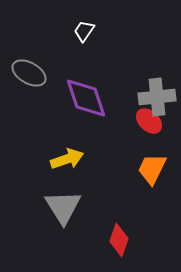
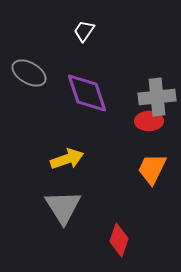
purple diamond: moved 1 px right, 5 px up
red ellipse: rotated 44 degrees counterclockwise
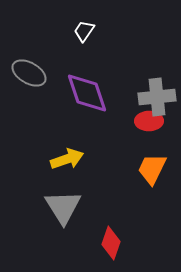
red diamond: moved 8 px left, 3 px down
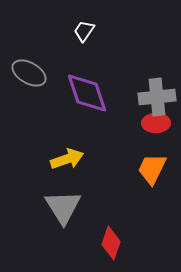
red ellipse: moved 7 px right, 2 px down
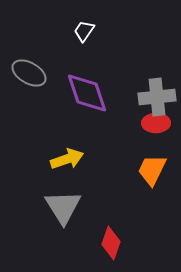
orange trapezoid: moved 1 px down
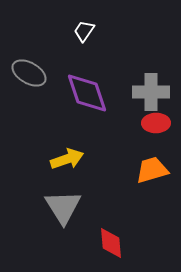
gray cross: moved 6 px left, 5 px up; rotated 6 degrees clockwise
orange trapezoid: rotated 48 degrees clockwise
red diamond: rotated 24 degrees counterclockwise
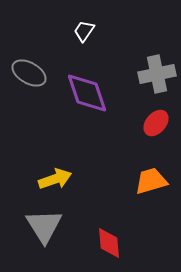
gray cross: moved 6 px right, 18 px up; rotated 12 degrees counterclockwise
red ellipse: rotated 48 degrees counterclockwise
yellow arrow: moved 12 px left, 20 px down
orange trapezoid: moved 1 px left, 11 px down
gray triangle: moved 19 px left, 19 px down
red diamond: moved 2 px left
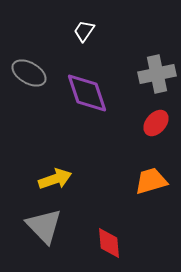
gray triangle: rotated 12 degrees counterclockwise
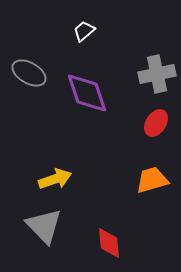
white trapezoid: rotated 15 degrees clockwise
red ellipse: rotated 8 degrees counterclockwise
orange trapezoid: moved 1 px right, 1 px up
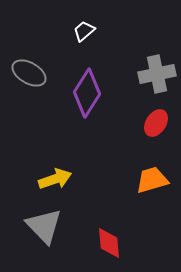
purple diamond: rotated 51 degrees clockwise
